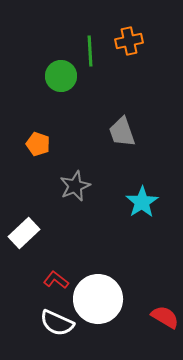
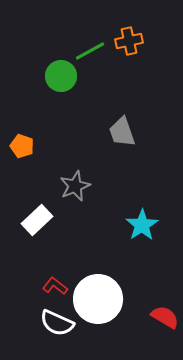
green line: rotated 64 degrees clockwise
orange pentagon: moved 16 px left, 2 px down
cyan star: moved 23 px down
white rectangle: moved 13 px right, 13 px up
red L-shape: moved 1 px left, 6 px down
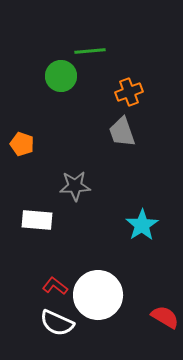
orange cross: moved 51 px down; rotated 8 degrees counterclockwise
green line: rotated 24 degrees clockwise
orange pentagon: moved 2 px up
gray star: rotated 20 degrees clockwise
white rectangle: rotated 48 degrees clockwise
white circle: moved 4 px up
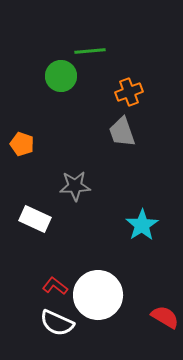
white rectangle: moved 2 px left, 1 px up; rotated 20 degrees clockwise
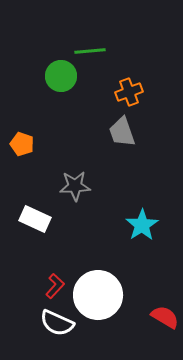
red L-shape: rotated 95 degrees clockwise
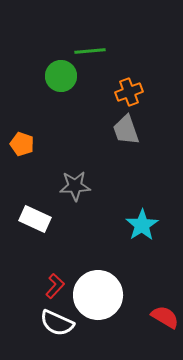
gray trapezoid: moved 4 px right, 2 px up
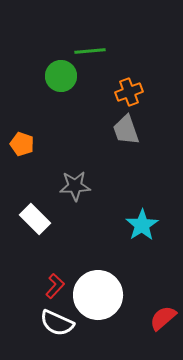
white rectangle: rotated 20 degrees clockwise
red semicircle: moved 2 px left, 1 px down; rotated 72 degrees counterclockwise
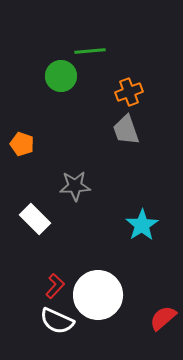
white semicircle: moved 2 px up
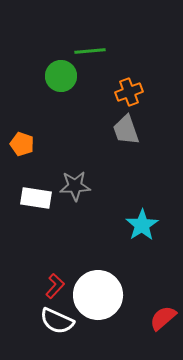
white rectangle: moved 1 px right, 21 px up; rotated 36 degrees counterclockwise
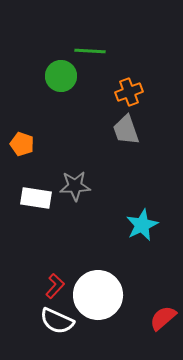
green line: rotated 8 degrees clockwise
cyan star: rotated 8 degrees clockwise
